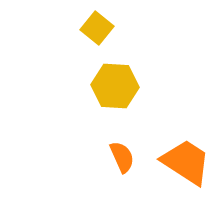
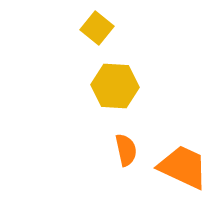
orange semicircle: moved 4 px right, 7 px up; rotated 12 degrees clockwise
orange trapezoid: moved 3 px left, 5 px down; rotated 8 degrees counterclockwise
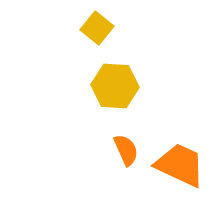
orange semicircle: rotated 12 degrees counterclockwise
orange trapezoid: moved 3 px left, 2 px up
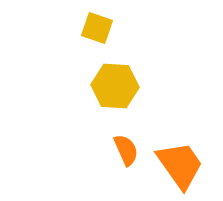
yellow square: rotated 20 degrees counterclockwise
orange trapezoid: rotated 30 degrees clockwise
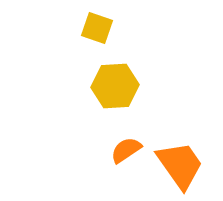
yellow hexagon: rotated 6 degrees counterclockwise
orange semicircle: rotated 100 degrees counterclockwise
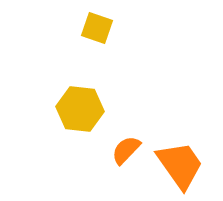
yellow hexagon: moved 35 px left, 23 px down; rotated 9 degrees clockwise
orange semicircle: rotated 12 degrees counterclockwise
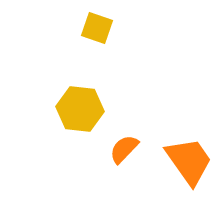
orange semicircle: moved 2 px left, 1 px up
orange trapezoid: moved 9 px right, 4 px up
